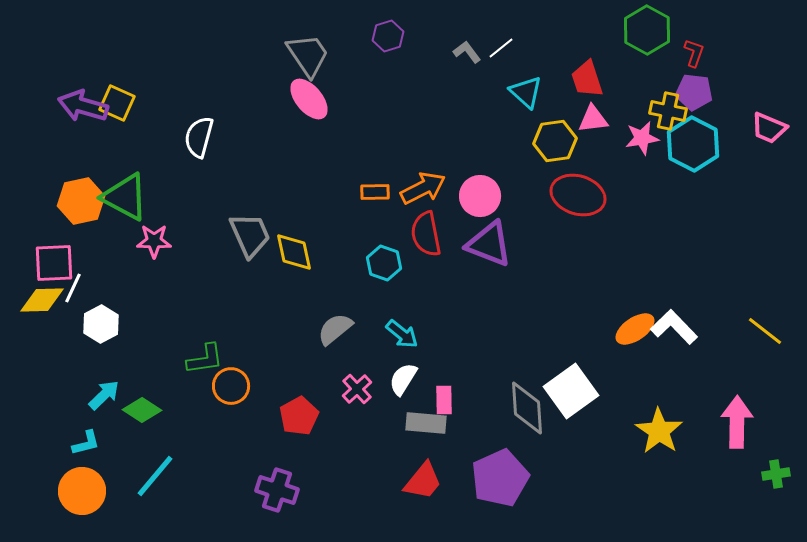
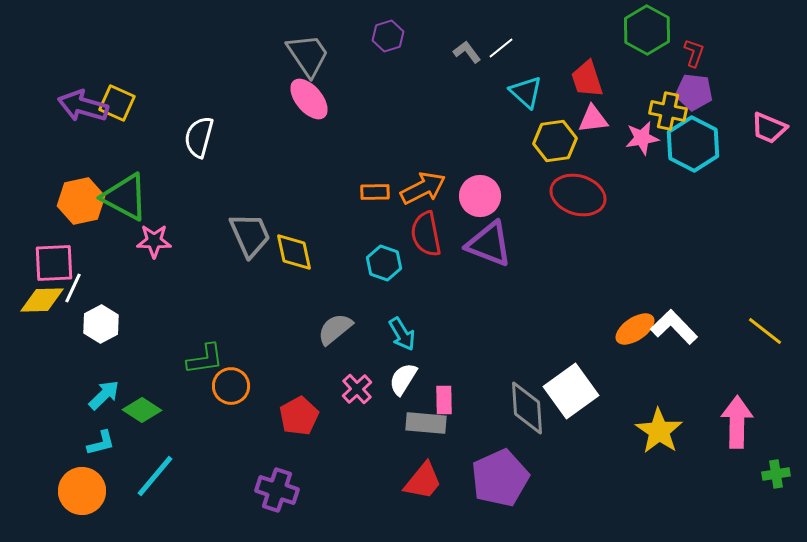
cyan arrow at (402, 334): rotated 20 degrees clockwise
cyan L-shape at (86, 443): moved 15 px right
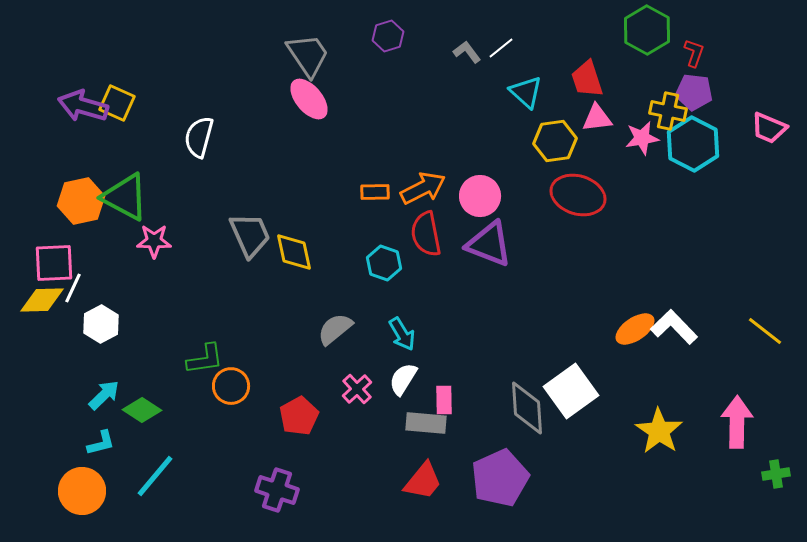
pink triangle at (593, 119): moved 4 px right, 1 px up
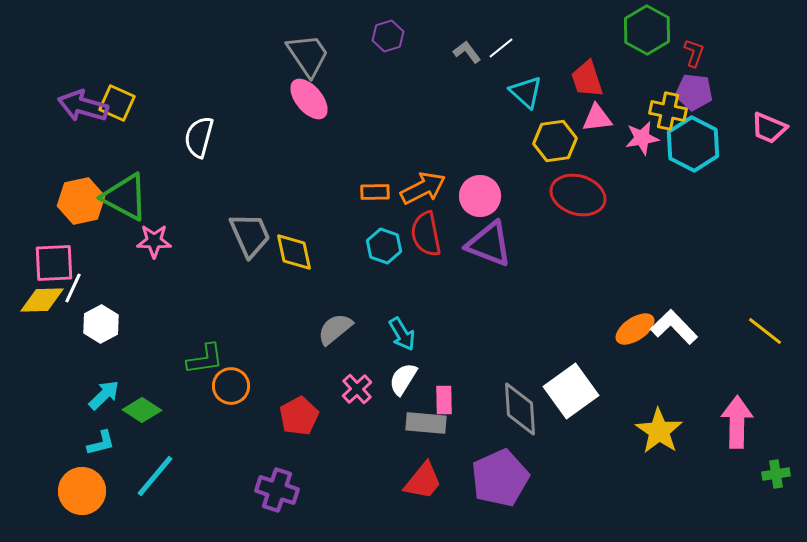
cyan hexagon at (384, 263): moved 17 px up
gray diamond at (527, 408): moved 7 px left, 1 px down
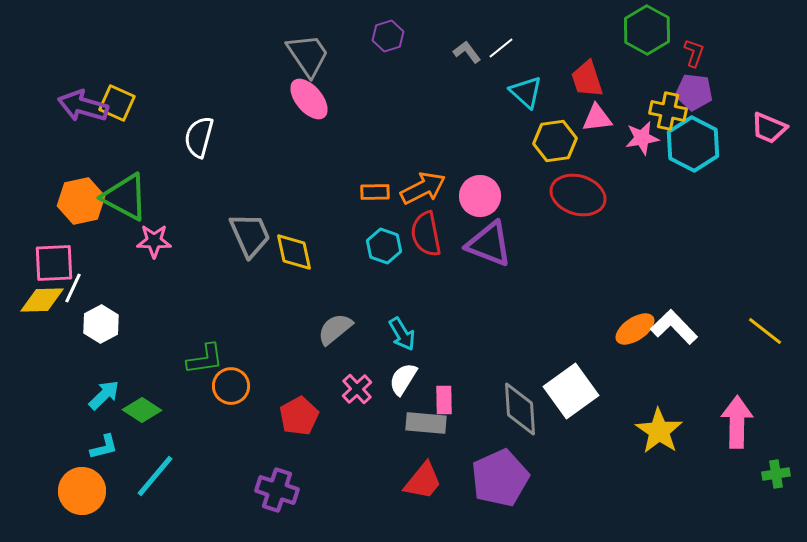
cyan L-shape at (101, 443): moved 3 px right, 4 px down
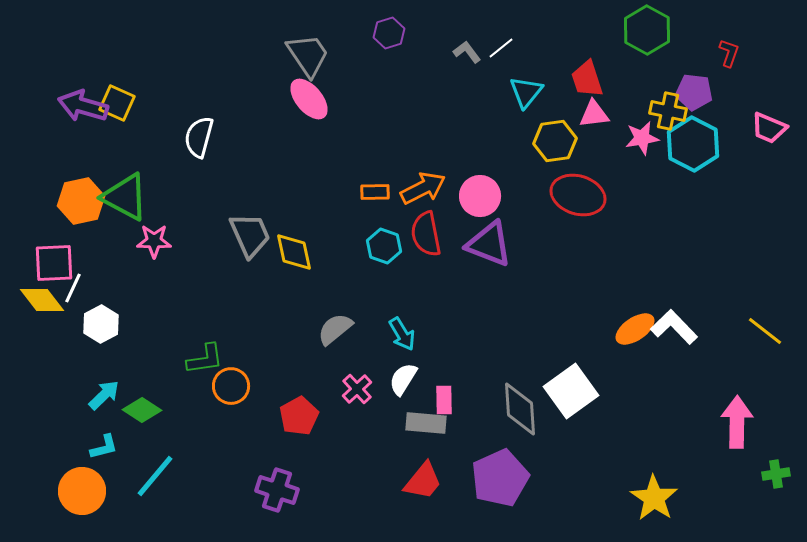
purple hexagon at (388, 36): moved 1 px right, 3 px up
red L-shape at (694, 53): moved 35 px right
cyan triangle at (526, 92): rotated 27 degrees clockwise
pink triangle at (597, 118): moved 3 px left, 4 px up
yellow diamond at (42, 300): rotated 54 degrees clockwise
yellow star at (659, 431): moved 5 px left, 67 px down
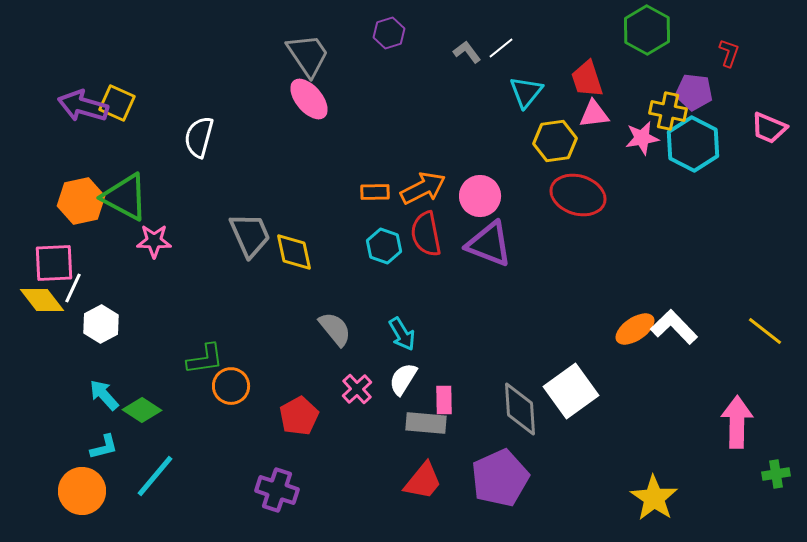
gray semicircle at (335, 329): rotated 90 degrees clockwise
cyan arrow at (104, 395): rotated 88 degrees counterclockwise
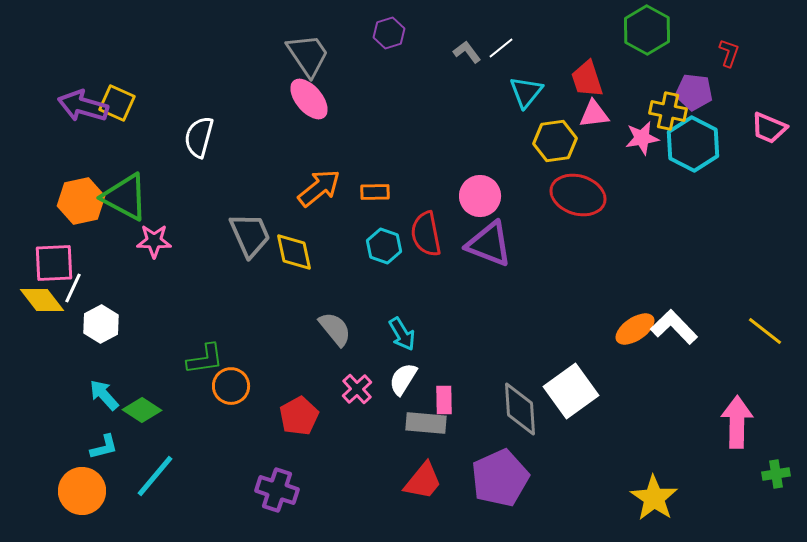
orange arrow at (423, 188): moved 104 px left; rotated 12 degrees counterclockwise
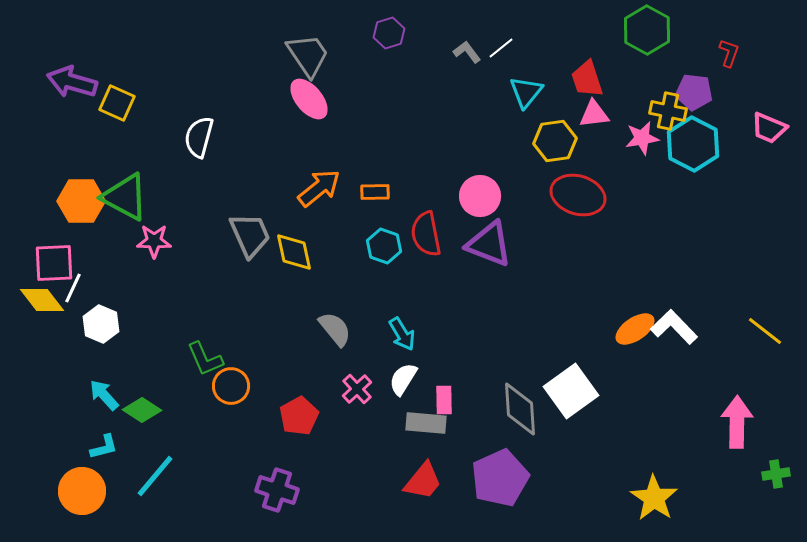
purple arrow at (83, 106): moved 11 px left, 24 px up
orange hexagon at (81, 201): rotated 12 degrees clockwise
white hexagon at (101, 324): rotated 9 degrees counterclockwise
green L-shape at (205, 359): rotated 75 degrees clockwise
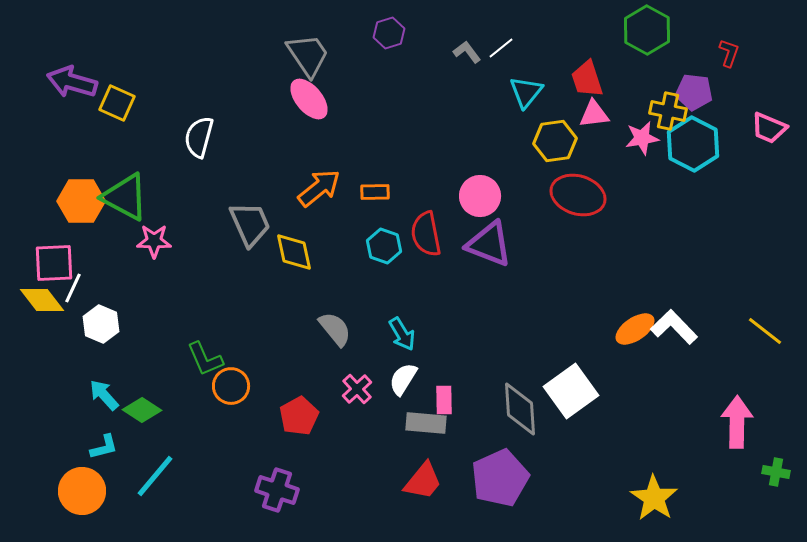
gray trapezoid at (250, 235): moved 11 px up
green cross at (776, 474): moved 2 px up; rotated 20 degrees clockwise
